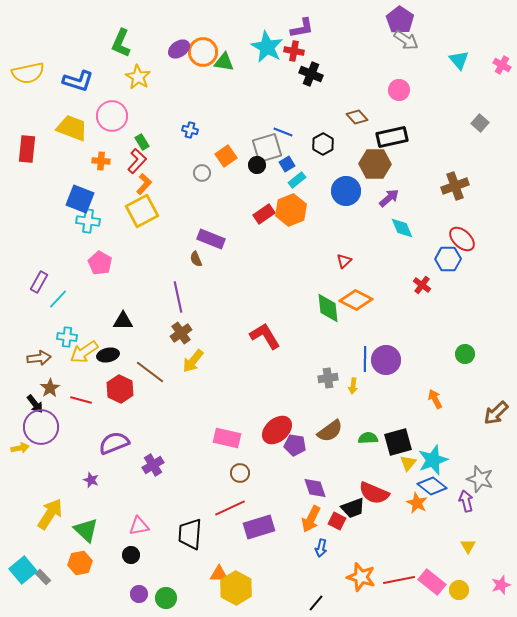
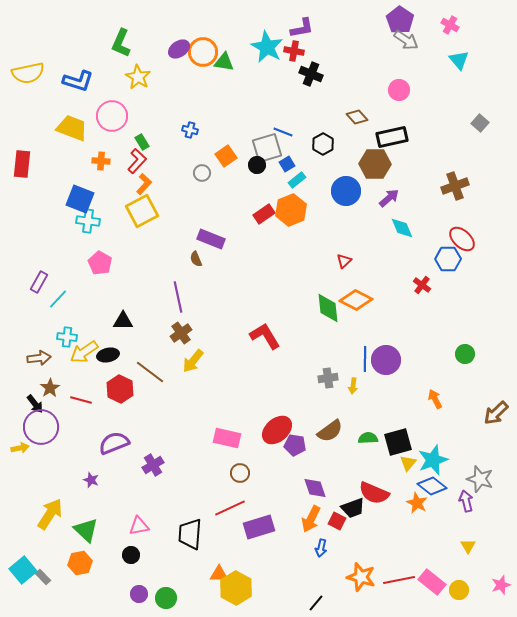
pink cross at (502, 65): moved 52 px left, 40 px up
red rectangle at (27, 149): moved 5 px left, 15 px down
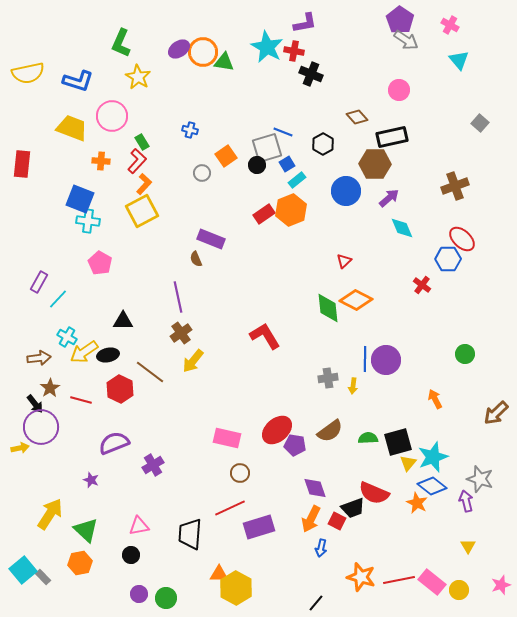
purple L-shape at (302, 28): moved 3 px right, 5 px up
cyan cross at (67, 337): rotated 24 degrees clockwise
cyan star at (433, 460): moved 3 px up
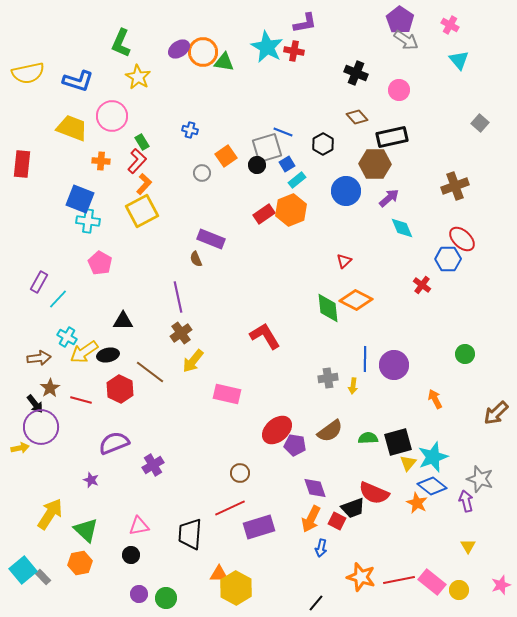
black cross at (311, 74): moved 45 px right, 1 px up
purple circle at (386, 360): moved 8 px right, 5 px down
pink rectangle at (227, 438): moved 44 px up
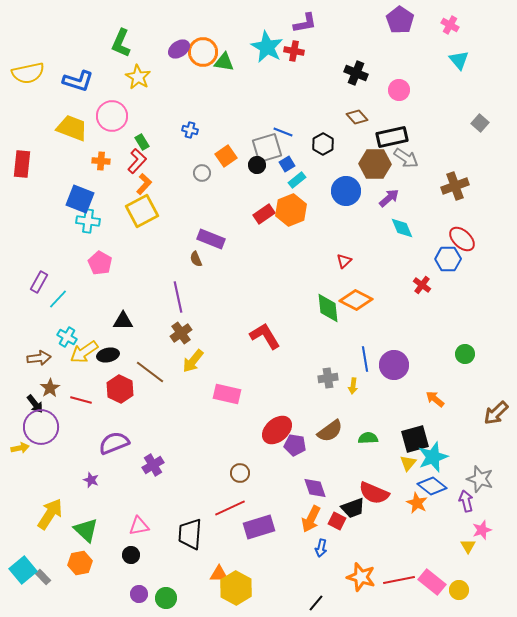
gray arrow at (406, 40): moved 118 px down
blue line at (365, 359): rotated 10 degrees counterclockwise
orange arrow at (435, 399): rotated 24 degrees counterclockwise
black square at (398, 442): moved 17 px right, 3 px up
pink star at (501, 585): moved 19 px left, 55 px up
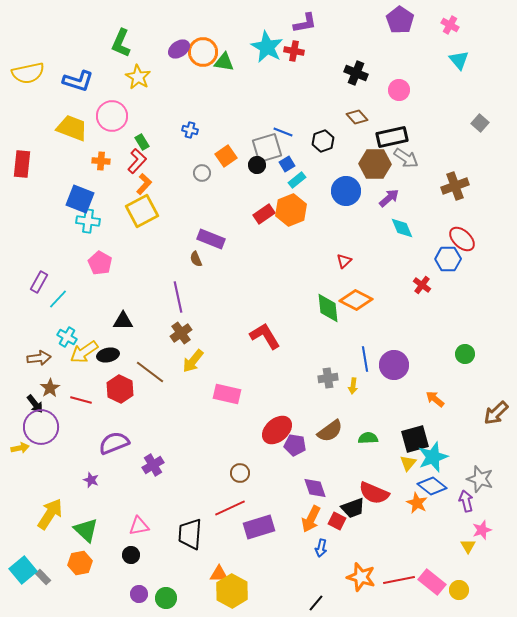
black hexagon at (323, 144): moved 3 px up; rotated 10 degrees clockwise
yellow hexagon at (236, 588): moved 4 px left, 3 px down
